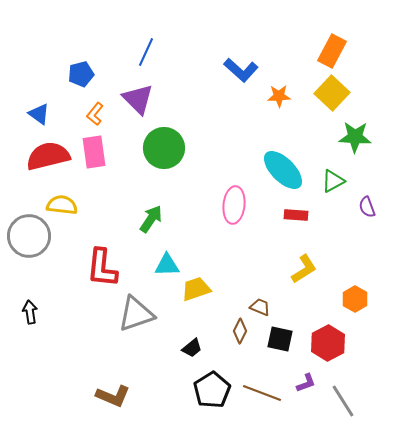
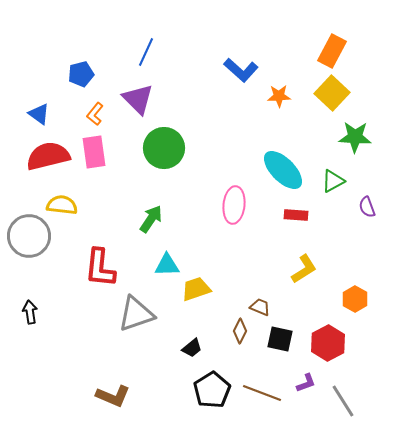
red L-shape: moved 2 px left
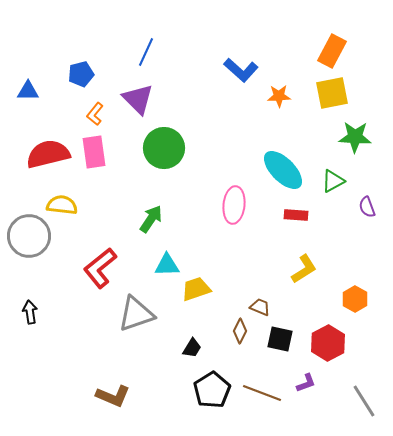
yellow square: rotated 36 degrees clockwise
blue triangle: moved 11 px left, 23 px up; rotated 35 degrees counterclockwise
red semicircle: moved 2 px up
red L-shape: rotated 45 degrees clockwise
black trapezoid: rotated 20 degrees counterclockwise
gray line: moved 21 px right
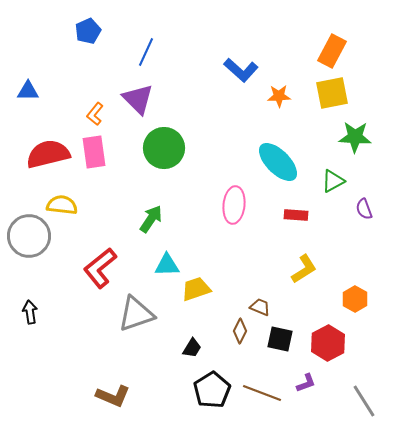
blue pentagon: moved 7 px right, 43 px up; rotated 10 degrees counterclockwise
cyan ellipse: moved 5 px left, 8 px up
purple semicircle: moved 3 px left, 2 px down
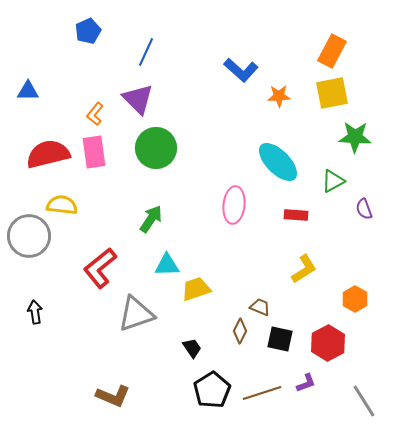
green circle: moved 8 px left
black arrow: moved 5 px right
black trapezoid: rotated 65 degrees counterclockwise
brown line: rotated 39 degrees counterclockwise
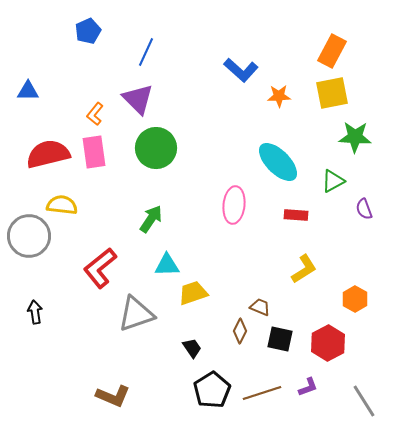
yellow trapezoid: moved 3 px left, 4 px down
purple L-shape: moved 2 px right, 4 px down
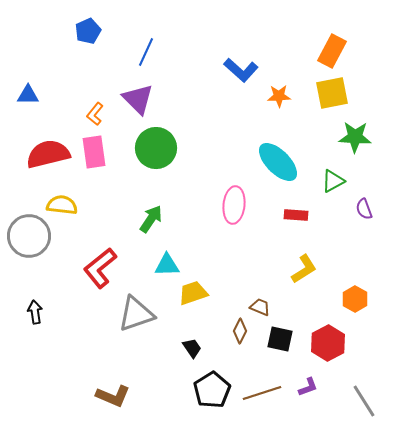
blue triangle: moved 4 px down
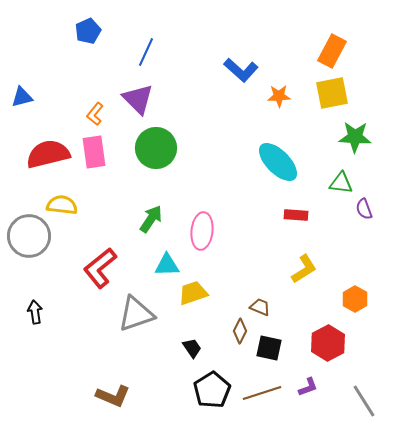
blue triangle: moved 6 px left, 2 px down; rotated 15 degrees counterclockwise
green triangle: moved 8 px right, 2 px down; rotated 35 degrees clockwise
pink ellipse: moved 32 px left, 26 px down
black square: moved 11 px left, 9 px down
